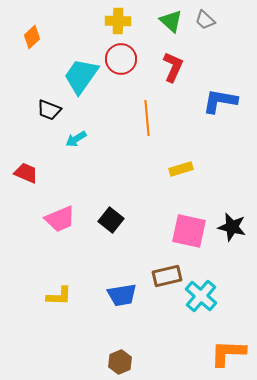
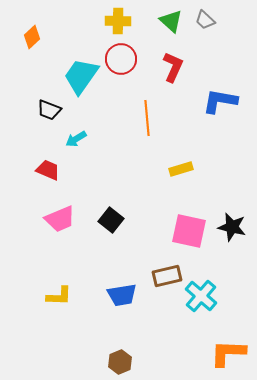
red trapezoid: moved 22 px right, 3 px up
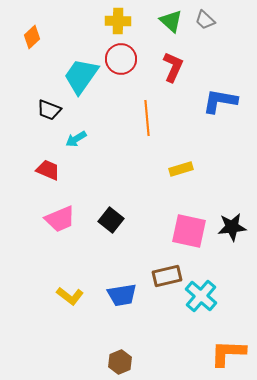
black star: rotated 20 degrees counterclockwise
yellow L-shape: moved 11 px right; rotated 36 degrees clockwise
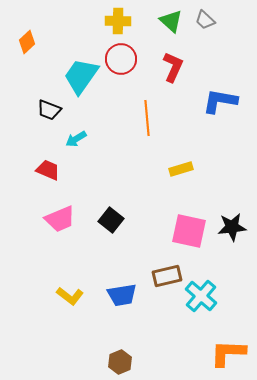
orange diamond: moved 5 px left, 5 px down
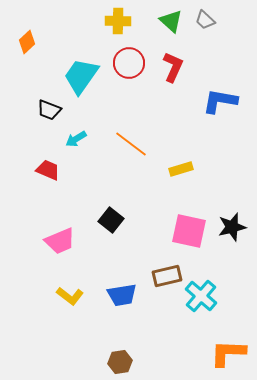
red circle: moved 8 px right, 4 px down
orange line: moved 16 px left, 26 px down; rotated 48 degrees counterclockwise
pink trapezoid: moved 22 px down
black star: rotated 8 degrees counterclockwise
brown hexagon: rotated 15 degrees clockwise
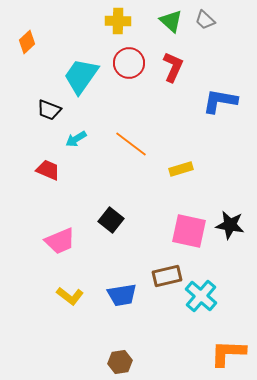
black star: moved 2 px left, 2 px up; rotated 24 degrees clockwise
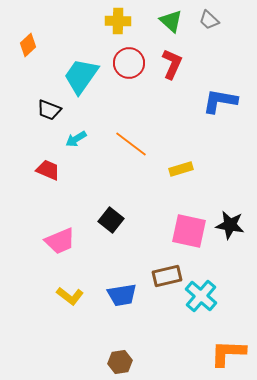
gray trapezoid: moved 4 px right
orange diamond: moved 1 px right, 3 px down
red L-shape: moved 1 px left, 3 px up
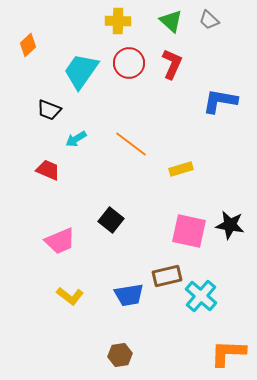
cyan trapezoid: moved 5 px up
blue trapezoid: moved 7 px right
brown hexagon: moved 7 px up
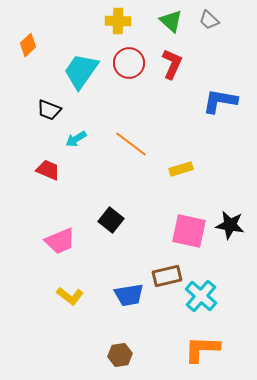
orange L-shape: moved 26 px left, 4 px up
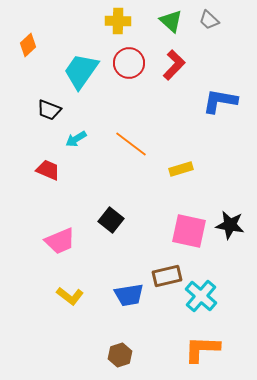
red L-shape: moved 2 px right, 1 px down; rotated 20 degrees clockwise
brown hexagon: rotated 10 degrees counterclockwise
